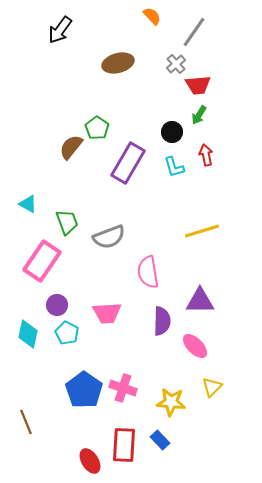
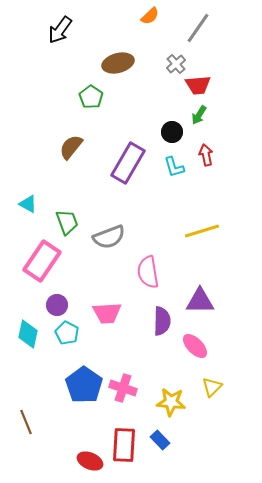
orange semicircle: moved 2 px left; rotated 90 degrees clockwise
gray line: moved 4 px right, 4 px up
green pentagon: moved 6 px left, 31 px up
blue pentagon: moved 5 px up
red ellipse: rotated 35 degrees counterclockwise
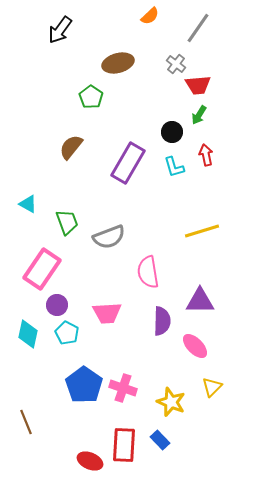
gray cross: rotated 12 degrees counterclockwise
pink rectangle: moved 8 px down
yellow star: rotated 16 degrees clockwise
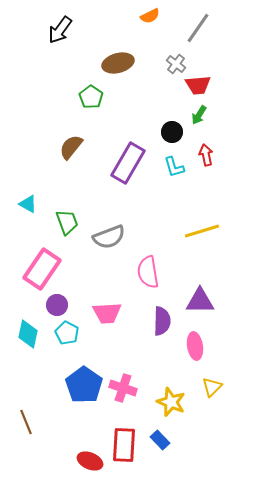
orange semicircle: rotated 18 degrees clockwise
pink ellipse: rotated 36 degrees clockwise
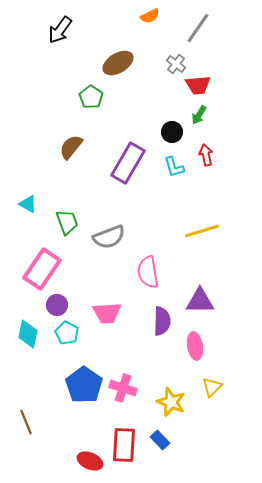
brown ellipse: rotated 16 degrees counterclockwise
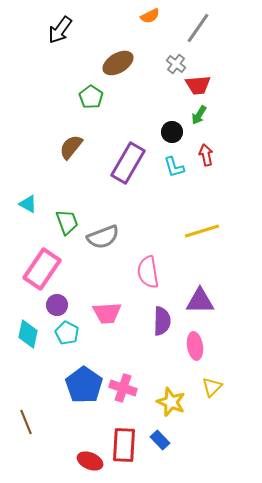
gray semicircle: moved 6 px left
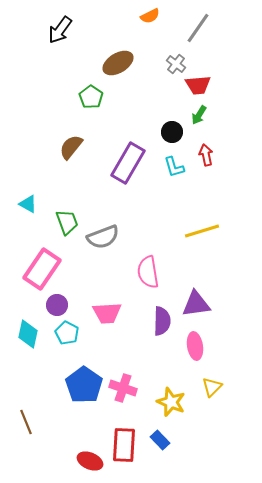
purple triangle: moved 4 px left, 3 px down; rotated 8 degrees counterclockwise
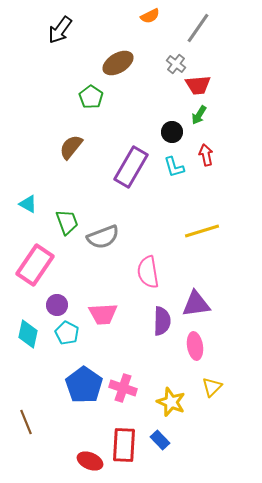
purple rectangle: moved 3 px right, 4 px down
pink rectangle: moved 7 px left, 4 px up
pink trapezoid: moved 4 px left, 1 px down
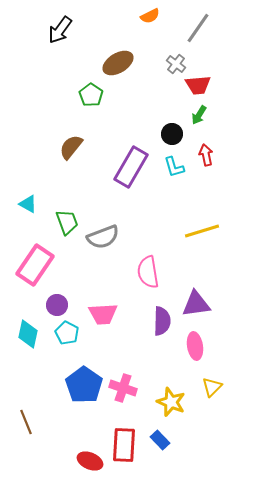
green pentagon: moved 2 px up
black circle: moved 2 px down
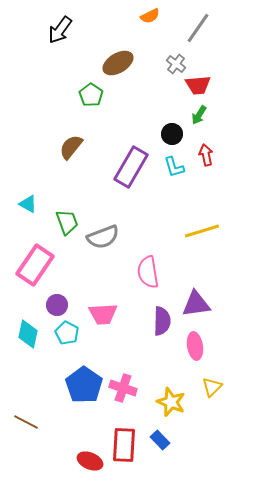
brown line: rotated 40 degrees counterclockwise
